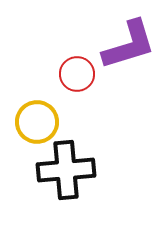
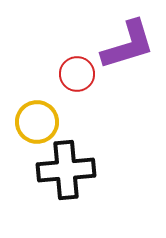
purple L-shape: moved 1 px left
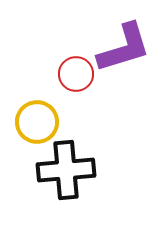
purple L-shape: moved 4 px left, 3 px down
red circle: moved 1 px left
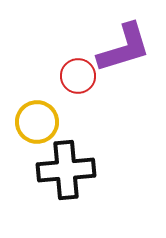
red circle: moved 2 px right, 2 px down
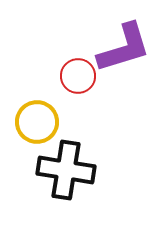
black cross: rotated 14 degrees clockwise
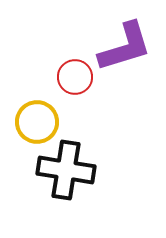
purple L-shape: moved 1 px right, 1 px up
red circle: moved 3 px left, 1 px down
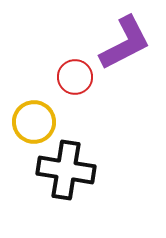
purple L-shape: moved 4 px up; rotated 10 degrees counterclockwise
yellow circle: moved 3 px left
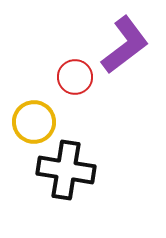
purple L-shape: moved 2 px down; rotated 10 degrees counterclockwise
